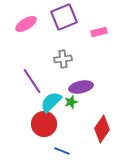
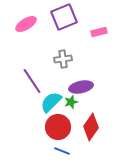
red circle: moved 14 px right, 3 px down
red diamond: moved 11 px left, 2 px up
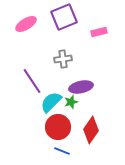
red diamond: moved 3 px down
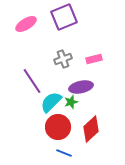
pink rectangle: moved 5 px left, 27 px down
gray cross: rotated 12 degrees counterclockwise
red diamond: moved 1 px up; rotated 12 degrees clockwise
blue line: moved 2 px right, 2 px down
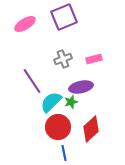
pink ellipse: moved 1 px left
blue line: rotated 56 degrees clockwise
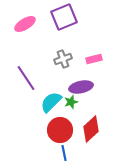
purple line: moved 6 px left, 3 px up
red circle: moved 2 px right, 3 px down
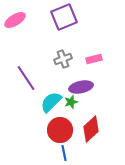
pink ellipse: moved 10 px left, 4 px up
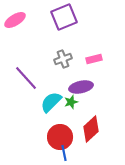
purple line: rotated 8 degrees counterclockwise
red circle: moved 7 px down
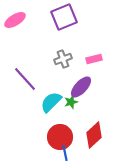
purple line: moved 1 px left, 1 px down
purple ellipse: rotated 35 degrees counterclockwise
red diamond: moved 3 px right, 6 px down
blue line: moved 1 px right
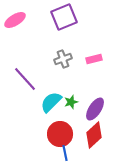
purple ellipse: moved 14 px right, 22 px down; rotated 10 degrees counterclockwise
red circle: moved 3 px up
